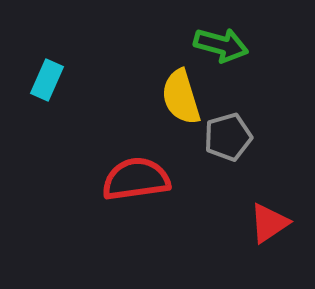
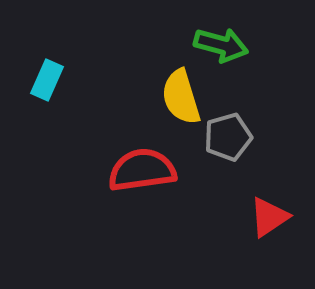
red semicircle: moved 6 px right, 9 px up
red triangle: moved 6 px up
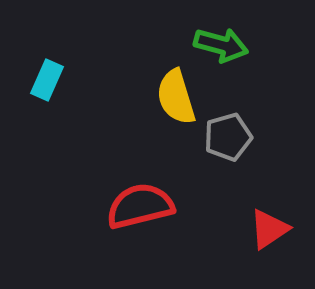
yellow semicircle: moved 5 px left
red semicircle: moved 2 px left, 36 px down; rotated 6 degrees counterclockwise
red triangle: moved 12 px down
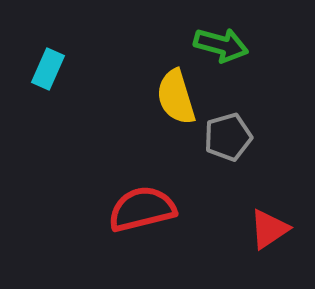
cyan rectangle: moved 1 px right, 11 px up
red semicircle: moved 2 px right, 3 px down
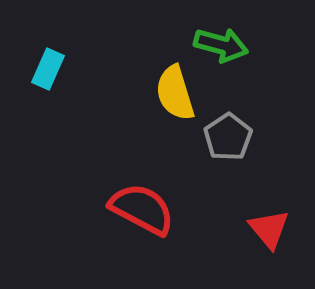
yellow semicircle: moved 1 px left, 4 px up
gray pentagon: rotated 18 degrees counterclockwise
red semicircle: rotated 42 degrees clockwise
red triangle: rotated 36 degrees counterclockwise
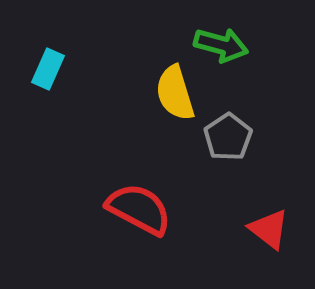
red semicircle: moved 3 px left
red triangle: rotated 12 degrees counterclockwise
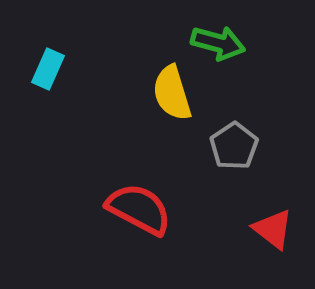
green arrow: moved 3 px left, 2 px up
yellow semicircle: moved 3 px left
gray pentagon: moved 6 px right, 9 px down
red triangle: moved 4 px right
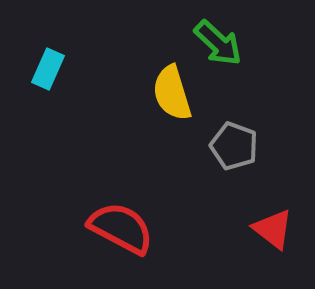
green arrow: rotated 28 degrees clockwise
gray pentagon: rotated 18 degrees counterclockwise
red semicircle: moved 18 px left, 19 px down
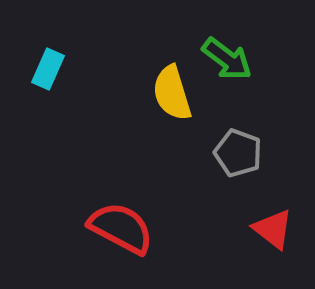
green arrow: moved 9 px right, 16 px down; rotated 6 degrees counterclockwise
gray pentagon: moved 4 px right, 7 px down
